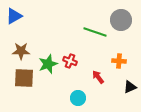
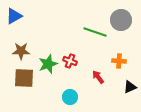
cyan circle: moved 8 px left, 1 px up
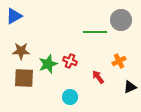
green line: rotated 20 degrees counterclockwise
orange cross: rotated 32 degrees counterclockwise
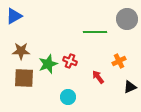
gray circle: moved 6 px right, 1 px up
cyan circle: moved 2 px left
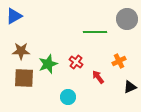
red cross: moved 6 px right, 1 px down; rotated 16 degrees clockwise
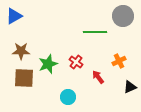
gray circle: moved 4 px left, 3 px up
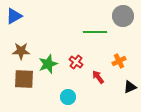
brown square: moved 1 px down
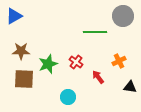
black triangle: rotated 32 degrees clockwise
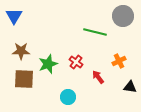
blue triangle: rotated 30 degrees counterclockwise
green line: rotated 15 degrees clockwise
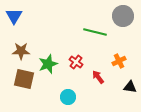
brown square: rotated 10 degrees clockwise
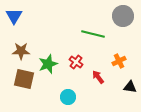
green line: moved 2 px left, 2 px down
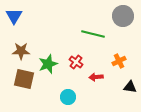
red arrow: moved 2 px left; rotated 56 degrees counterclockwise
